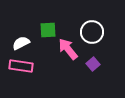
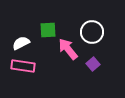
pink rectangle: moved 2 px right
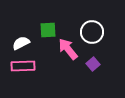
pink rectangle: rotated 10 degrees counterclockwise
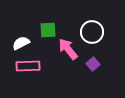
pink rectangle: moved 5 px right
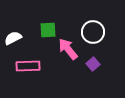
white circle: moved 1 px right
white semicircle: moved 8 px left, 5 px up
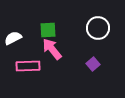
white circle: moved 5 px right, 4 px up
pink arrow: moved 16 px left
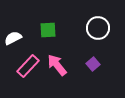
pink arrow: moved 5 px right, 16 px down
pink rectangle: rotated 45 degrees counterclockwise
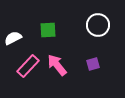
white circle: moved 3 px up
purple square: rotated 24 degrees clockwise
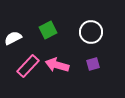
white circle: moved 7 px left, 7 px down
green square: rotated 24 degrees counterclockwise
pink arrow: rotated 35 degrees counterclockwise
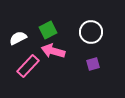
white semicircle: moved 5 px right
pink arrow: moved 4 px left, 14 px up
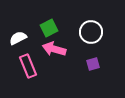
green square: moved 1 px right, 2 px up
pink arrow: moved 1 px right, 2 px up
pink rectangle: rotated 65 degrees counterclockwise
